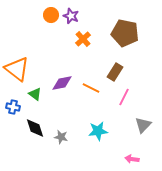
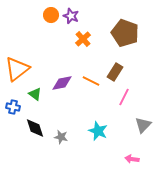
brown pentagon: rotated 8 degrees clockwise
orange triangle: rotated 44 degrees clockwise
orange line: moved 7 px up
cyan star: rotated 30 degrees clockwise
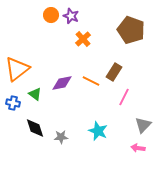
brown pentagon: moved 6 px right, 3 px up
brown rectangle: moved 1 px left
blue cross: moved 4 px up
gray star: rotated 16 degrees counterclockwise
pink arrow: moved 6 px right, 11 px up
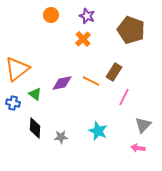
purple star: moved 16 px right
black diamond: rotated 20 degrees clockwise
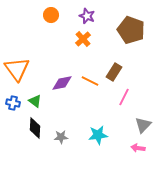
orange triangle: rotated 28 degrees counterclockwise
orange line: moved 1 px left
green triangle: moved 7 px down
cyan star: moved 4 px down; rotated 30 degrees counterclockwise
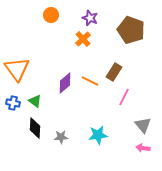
purple star: moved 3 px right, 2 px down
purple diamond: moved 3 px right; rotated 30 degrees counterclockwise
gray triangle: rotated 24 degrees counterclockwise
pink arrow: moved 5 px right
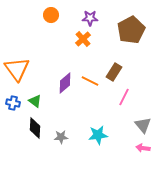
purple star: rotated 21 degrees counterclockwise
brown pentagon: rotated 24 degrees clockwise
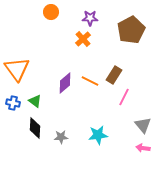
orange circle: moved 3 px up
brown rectangle: moved 3 px down
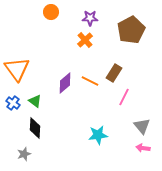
orange cross: moved 2 px right, 1 px down
brown rectangle: moved 2 px up
blue cross: rotated 24 degrees clockwise
gray triangle: moved 1 px left, 1 px down
gray star: moved 37 px left, 17 px down; rotated 16 degrees counterclockwise
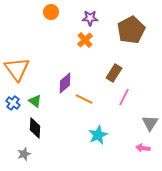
orange line: moved 6 px left, 18 px down
gray triangle: moved 8 px right, 3 px up; rotated 12 degrees clockwise
cyan star: rotated 18 degrees counterclockwise
